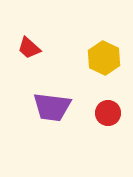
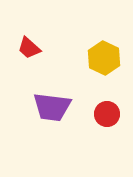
red circle: moved 1 px left, 1 px down
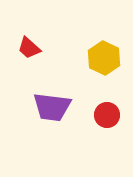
red circle: moved 1 px down
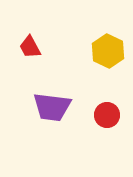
red trapezoid: moved 1 px right, 1 px up; rotated 20 degrees clockwise
yellow hexagon: moved 4 px right, 7 px up
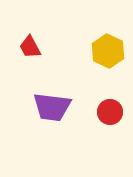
red circle: moved 3 px right, 3 px up
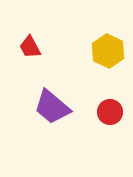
purple trapezoid: rotated 33 degrees clockwise
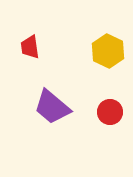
red trapezoid: rotated 20 degrees clockwise
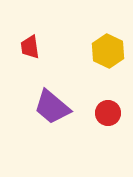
red circle: moved 2 px left, 1 px down
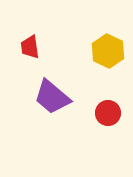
purple trapezoid: moved 10 px up
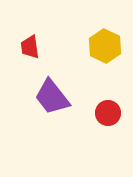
yellow hexagon: moved 3 px left, 5 px up
purple trapezoid: rotated 12 degrees clockwise
